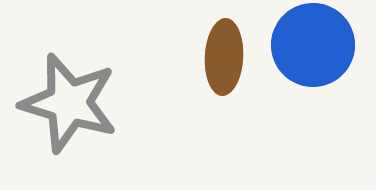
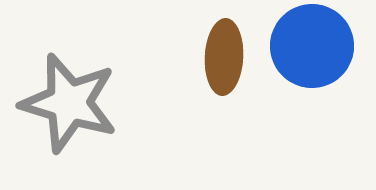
blue circle: moved 1 px left, 1 px down
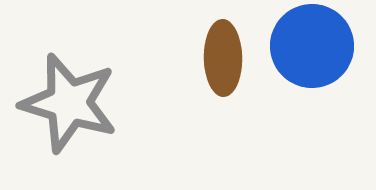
brown ellipse: moved 1 px left, 1 px down; rotated 4 degrees counterclockwise
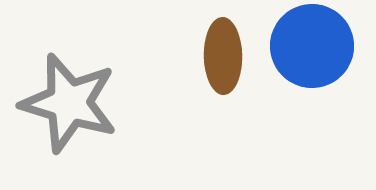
brown ellipse: moved 2 px up
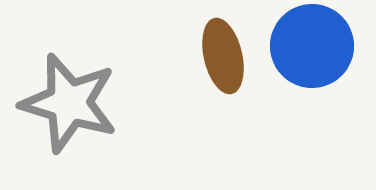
brown ellipse: rotated 12 degrees counterclockwise
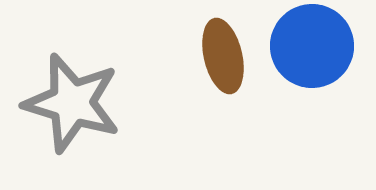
gray star: moved 3 px right
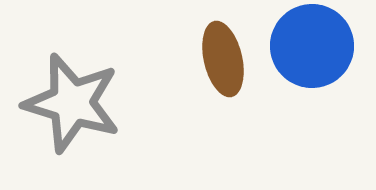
brown ellipse: moved 3 px down
